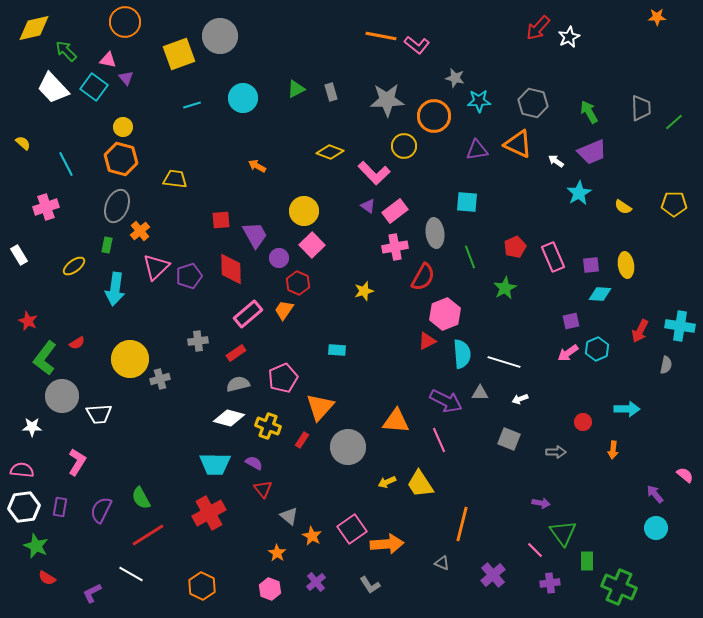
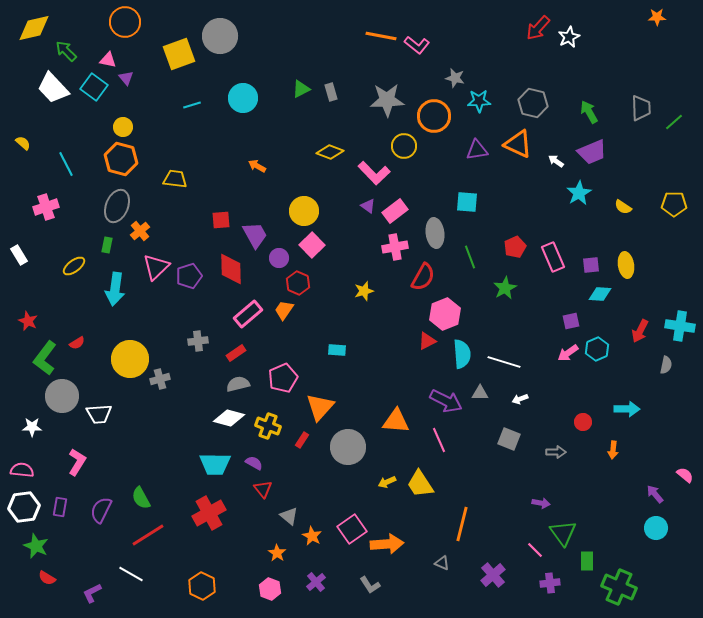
green triangle at (296, 89): moved 5 px right
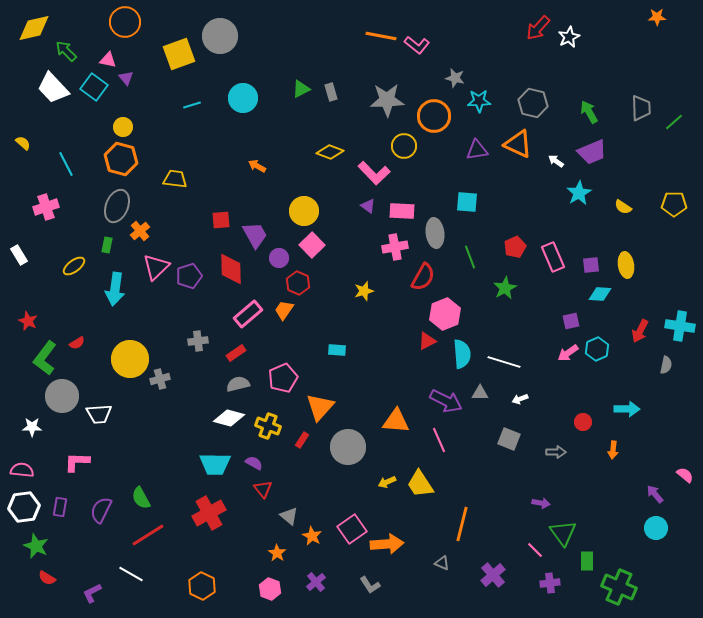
pink rectangle at (395, 211): moved 7 px right; rotated 40 degrees clockwise
pink L-shape at (77, 462): rotated 120 degrees counterclockwise
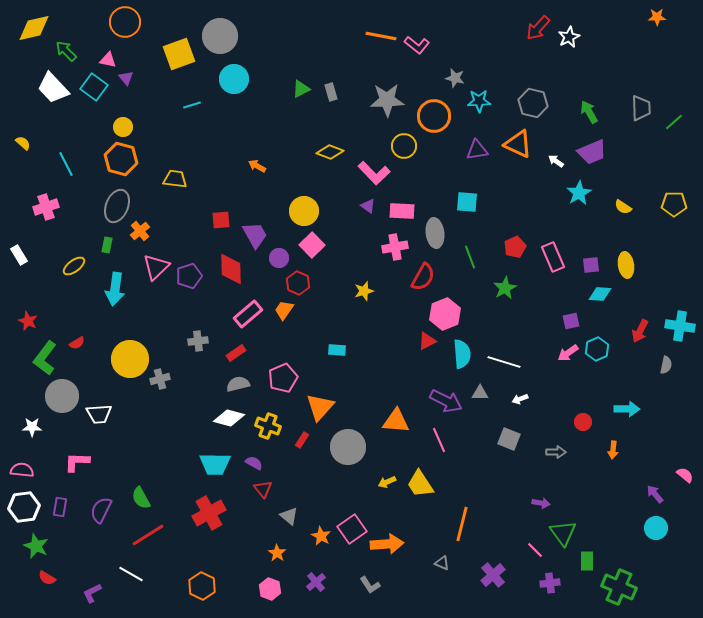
cyan circle at (243, 98): moved 9 px left, 19 px up
orange star at (312, 536): moved 9 px right
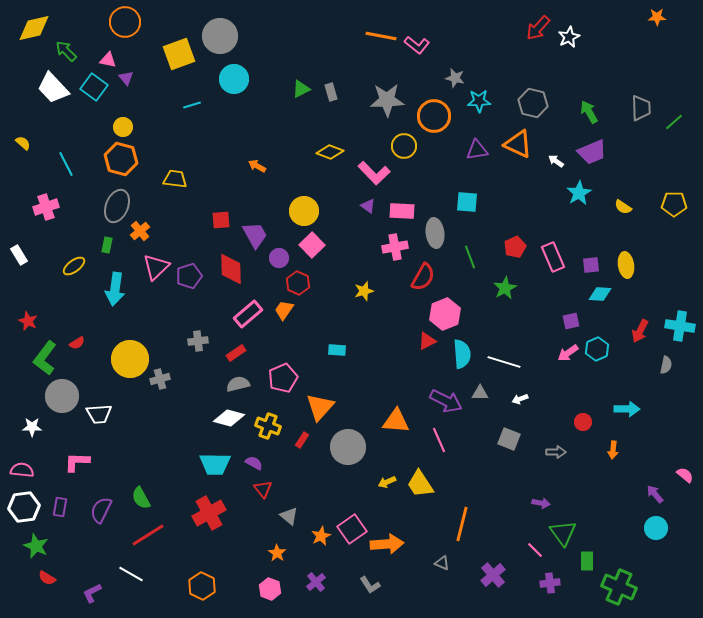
orange star at (321, 536): rotated 18 degrees clockwise
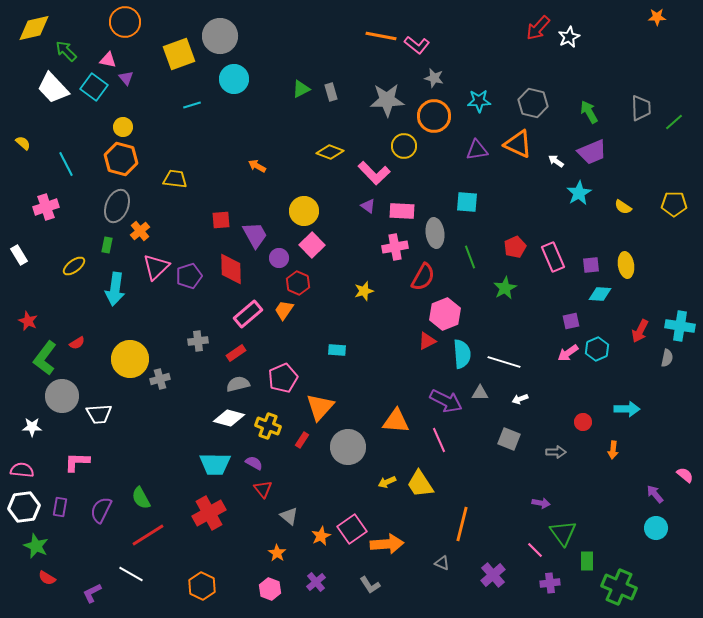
gray star at (455, 78): moved 21 px left
gray semicircle at (666, 365): moved 1 px right, 7 px up
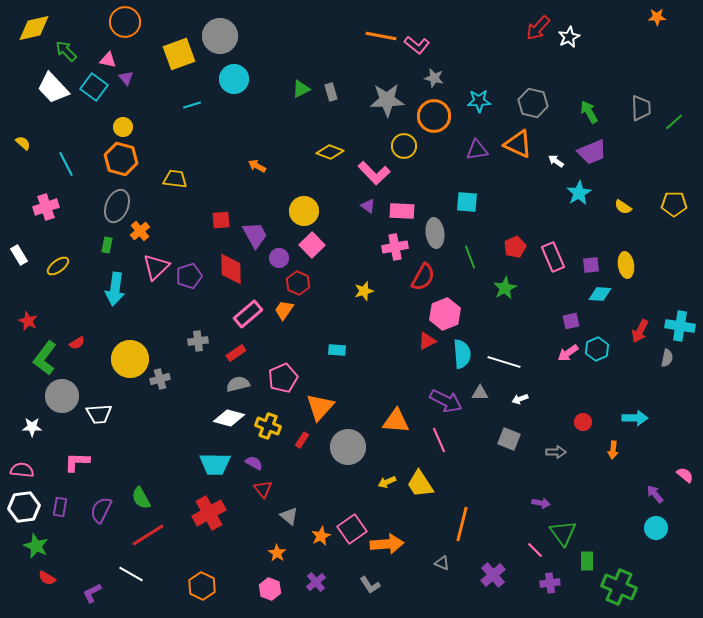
yellow ellipse at (74, 266): moved 16 px left
cyan arrow at (627, 409): moved 8 px right, 9 px down
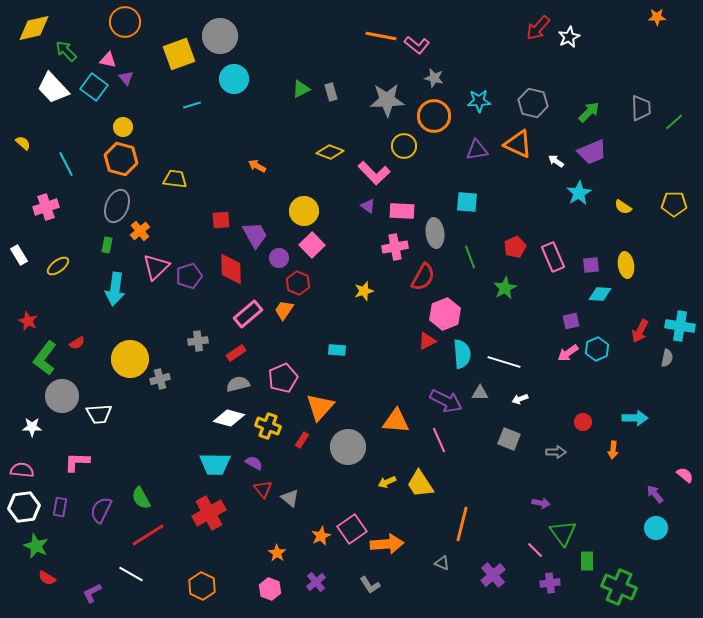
green arrow at (589, 112): rotated 75 degrees clockwise
gray triangle at (289, 516): moved 1 px right, 18 px up
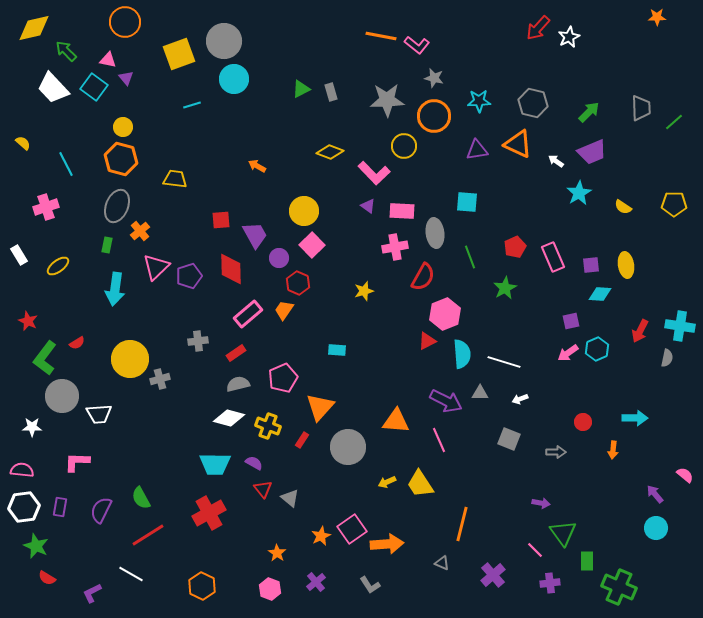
gray circle at (220, 36): moved 4 px right, 5 px down
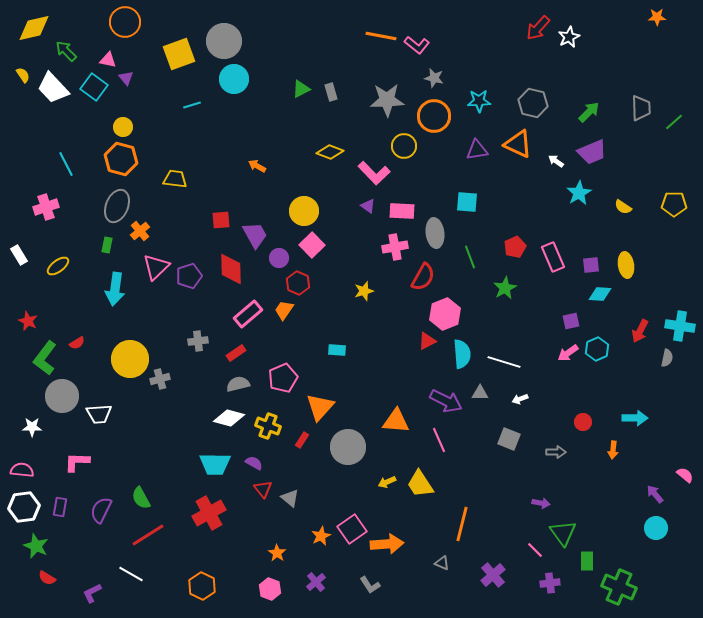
yellow semicircle at (23, 143): moved 68 px up; rotated 14 degrees clockwise
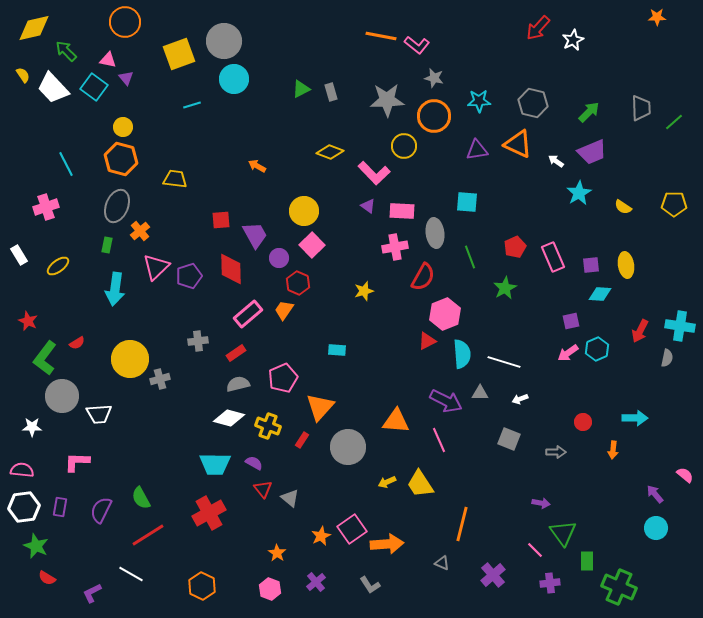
white star at (569, 37): moved 4 px right, 3 px down
